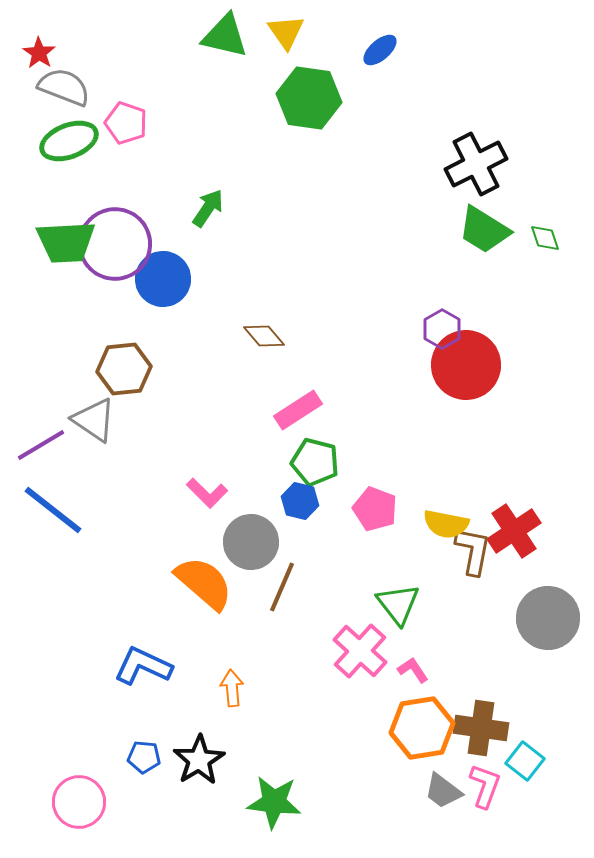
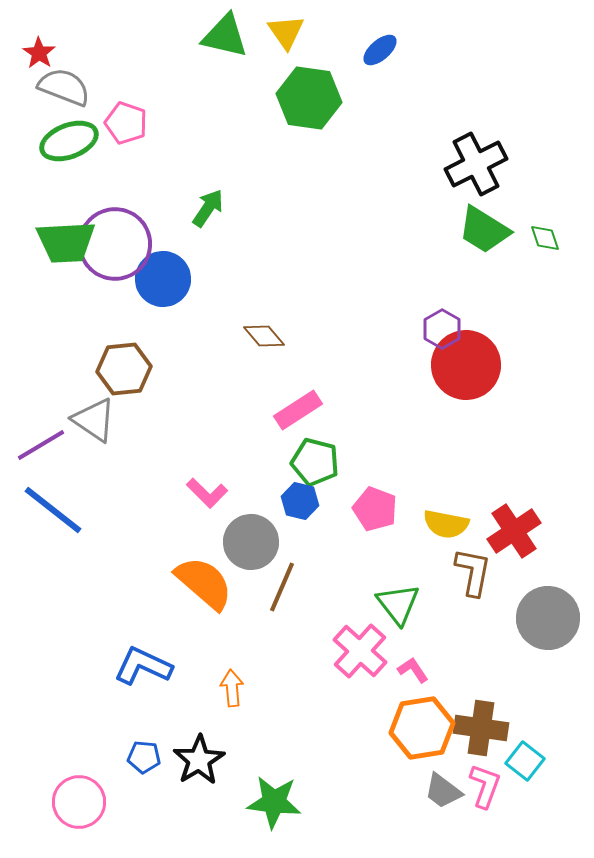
brown L-shape at (473, 551): moved 21 px down
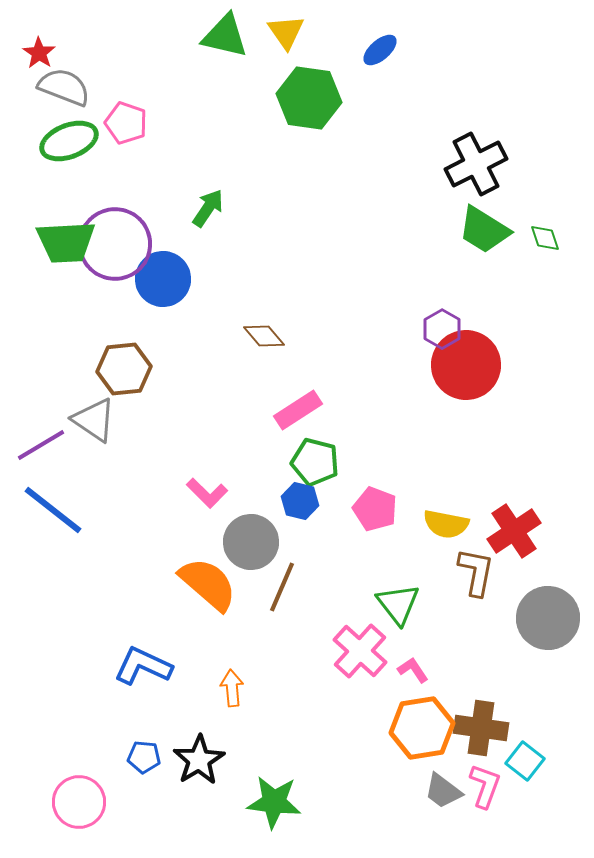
brown L-shape at (473, 572): moved 3 px right
orange semicircle at (204, 583): moved 4 px right, 1 px down
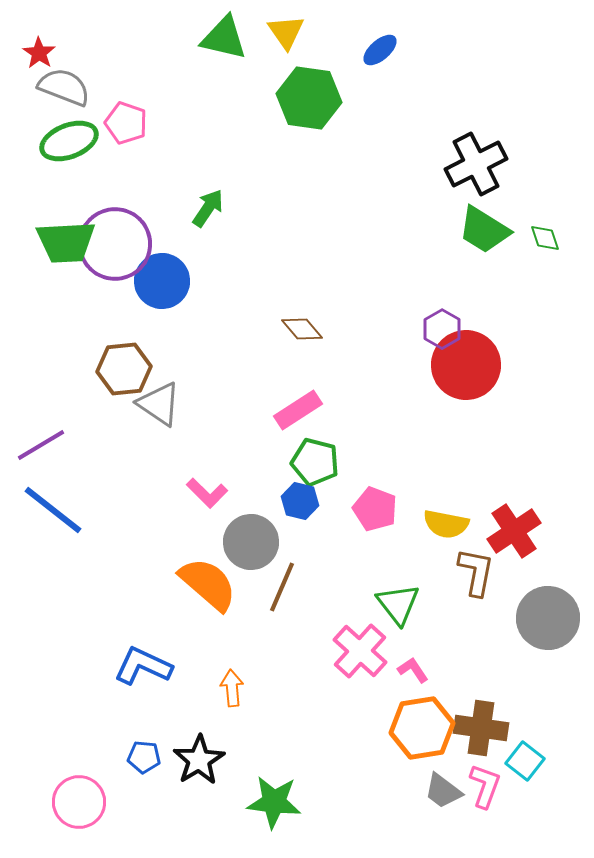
green triangle at (225, 36): moved 1 px left, 2 px down
blue circle at (163, 279): moved 1 px left, 2 px down
brown diamond at (264, 336): moved 38 px right, 7 px up
gray triangle at (94, 420): moved 65 px right, 16 px up
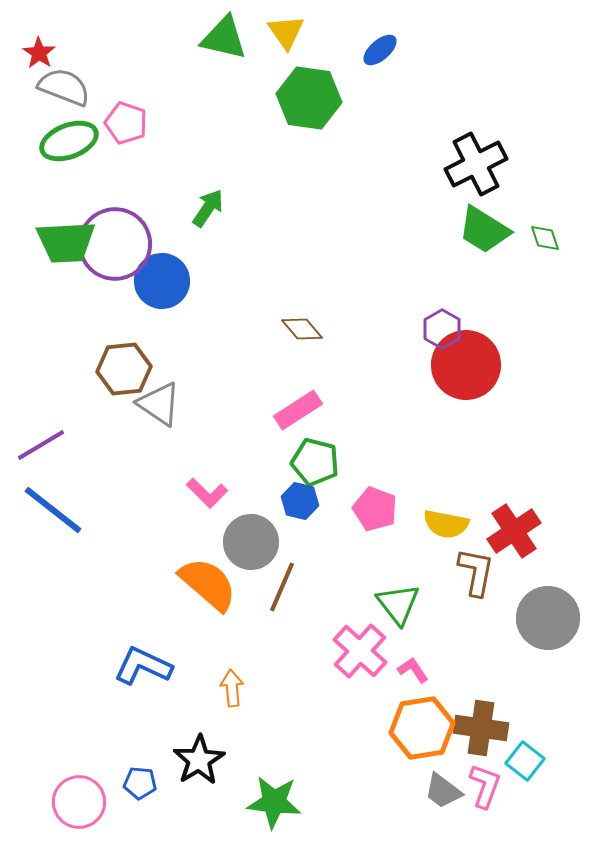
blue pentagon at (144, 757): moved 4 px left, 26 px down
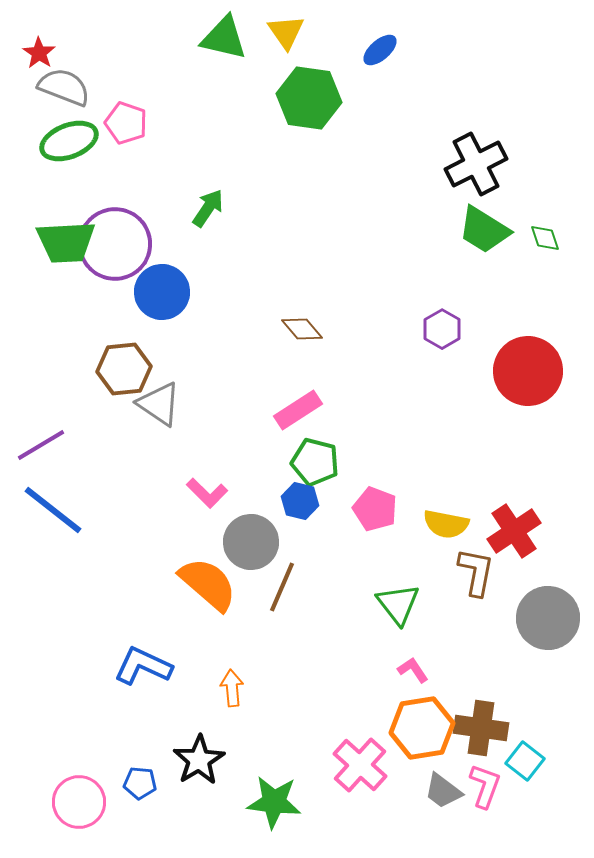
blue circle at (162, 281): moved 11 px down
red circle at (466, 365): moved 62 px right, 6 px down
pink cross at (360, 651): moved 114 px down
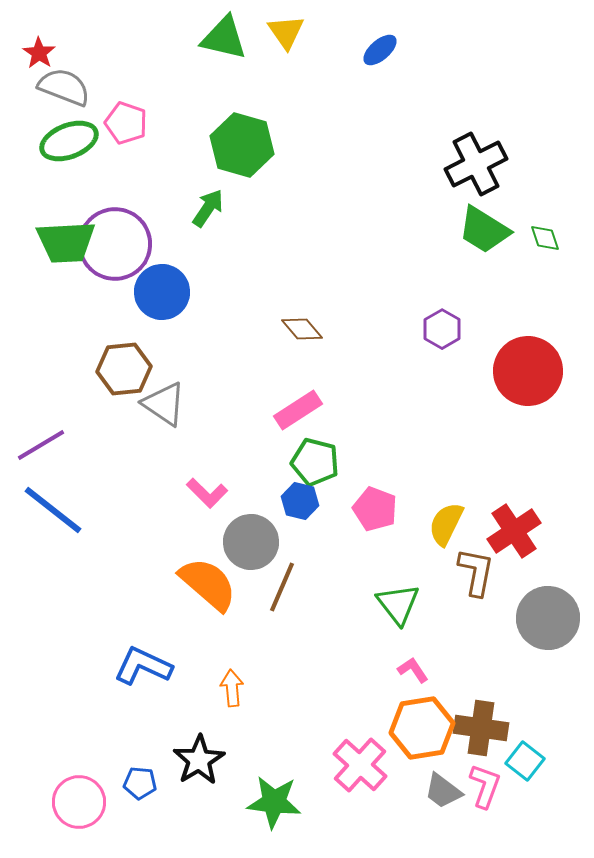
green hexagon at (309, 98): moved 67 px left, 47 px down; rotated 8 degrees clockwise
gray triangle at (159, 404): moved 5 px right
yellow semicircle at (446, 524): rotated 105 degrees clockwise
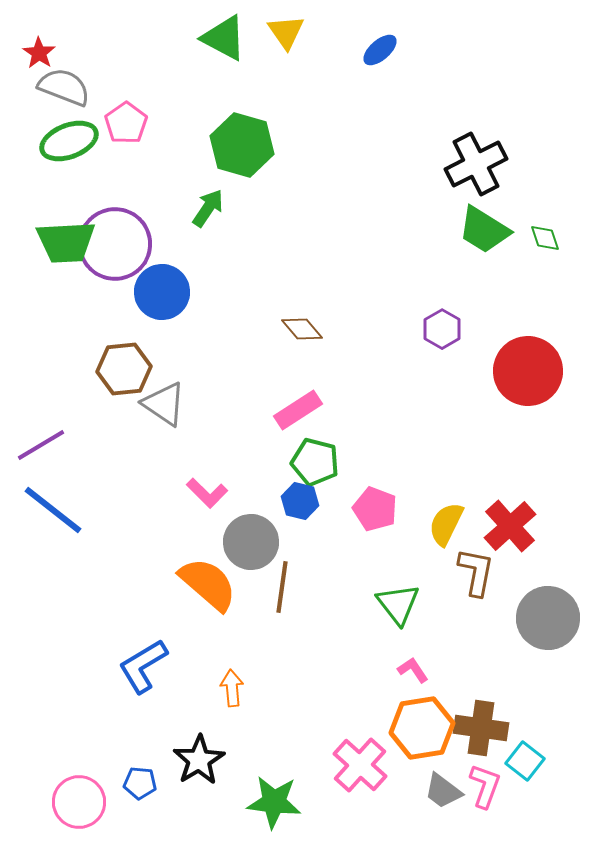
green triangle at (224, 38): rotated 15 degrees clockwise
pink pentagon at (126, 123): rotated 18 degrees clockwise
red cross at (514, 531): moved 4 px left, 5 px up; rotated 8 degrees counterclockwise
brown line at (282, 587): rotated 15 degrees counterclockwise
blue L-shape at (143, 666): rotated 56 degrees counterclockwise
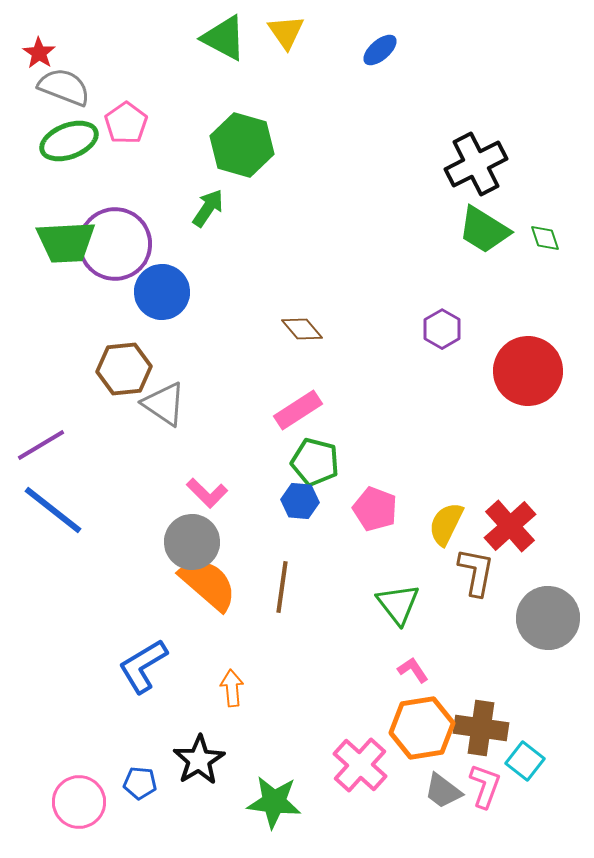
blue hexagon at (300, 501): rotated 9 degrees counterclockwise
gray circle at (251, 542): moved 59 px left
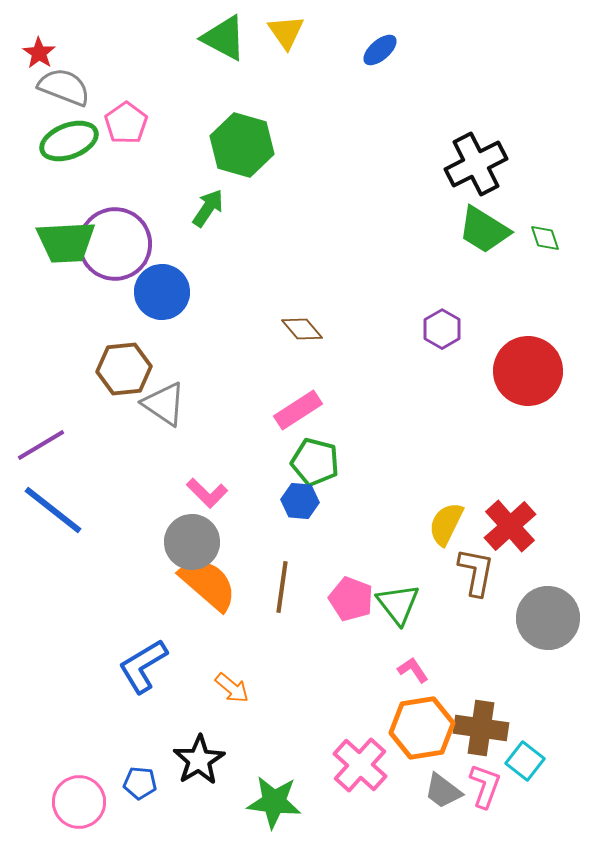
pink pentagon at (375, 509): moved 24 px left, 90 px down
orange arrow at (232, 688): rotated 135 degrees clockwise
